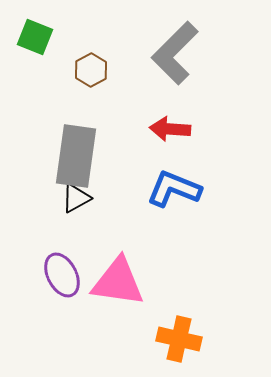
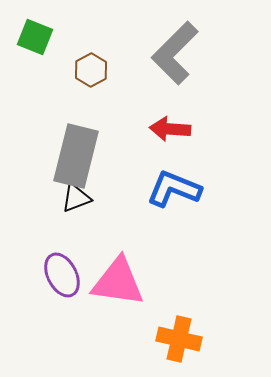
gray rectangle: rotated 6 degrees clockwise
black triangle: rotated 8 degrees clockwise
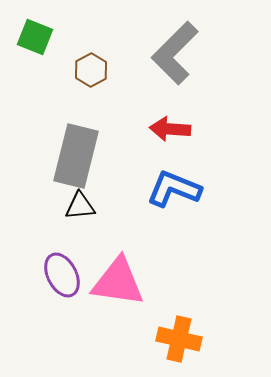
black triangle: moved 4 px right, 8 px down; rotated 16 degrees clockwise
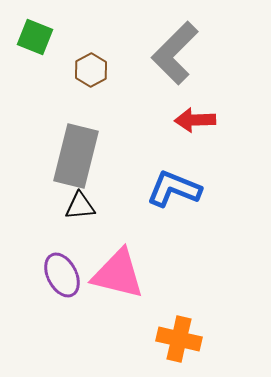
red arrow: moved 25 px right, 9 px up; rotated 6 degrees counterclockwise
pink triangle: moved 8 px up; rotated 6 degrees clockwise
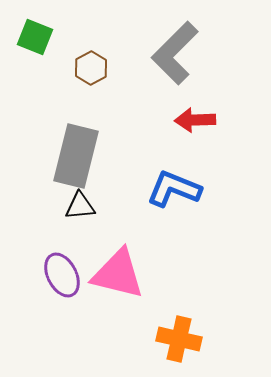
brown hexagon: moved 2 px up
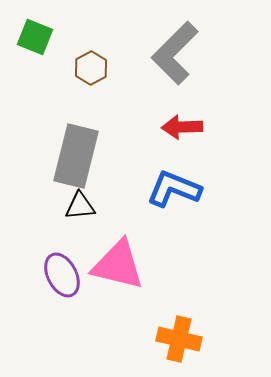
red arrow: moved 13 px left, 7 px down
pink triangle: moved 9 px up
